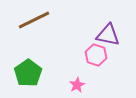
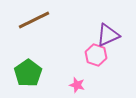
purple triangle: rotated 35 degrees counterclockwise
pink star: rotated 28 degrees counterclockwise
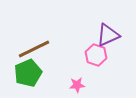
brown line: moved 29 px down
green pentagon: rotated 12 degrees clockwise
pink star: rotated 21 degrees counterclockwise
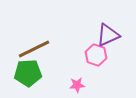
green pentagon: rotated 20 degrees clockwise
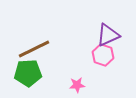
pink hexagon: moved 7 px right
